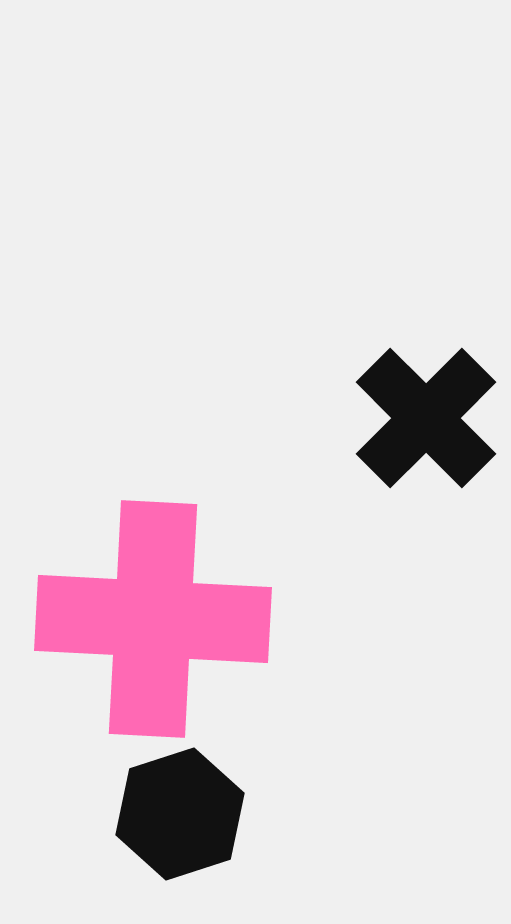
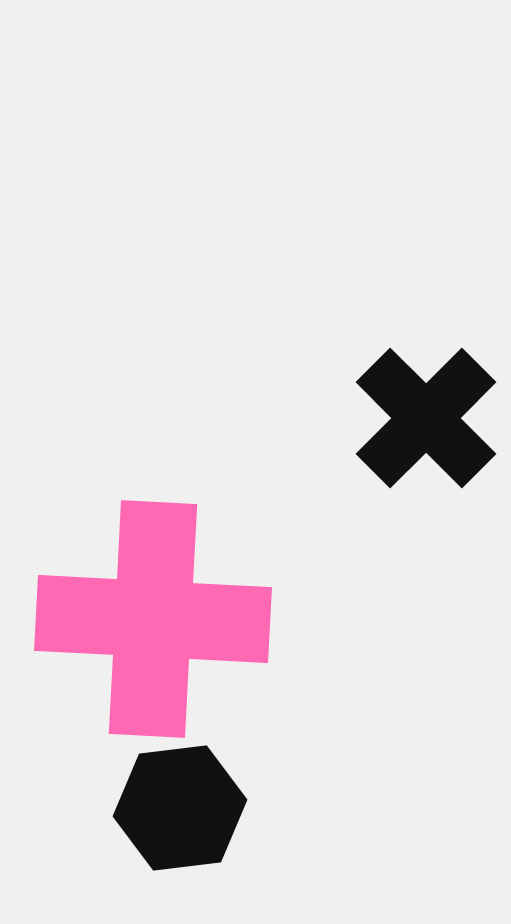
black hexagon: moved 6 px up; rotated 11 degrees clockwise
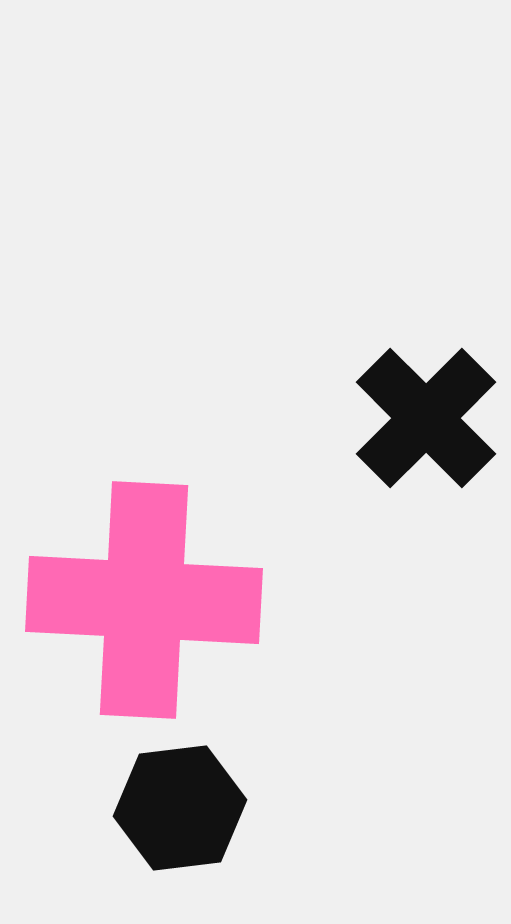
pink cross: moved 9 px left, 19 px up
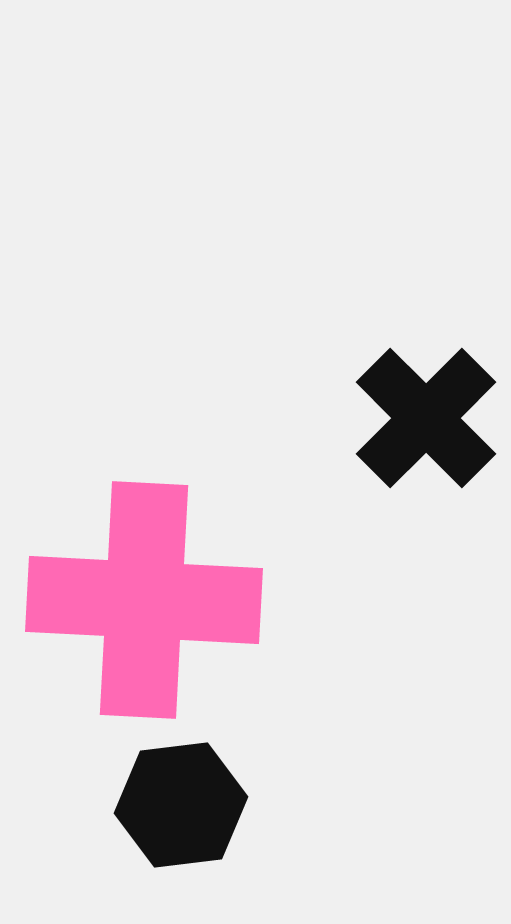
black hexagon: moved 1 px right, 3 px up
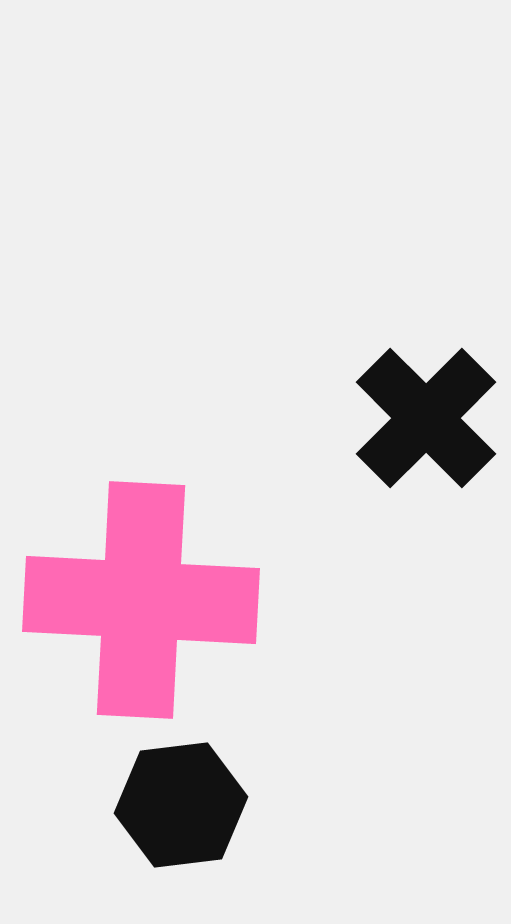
pink cross: moved 3 px left
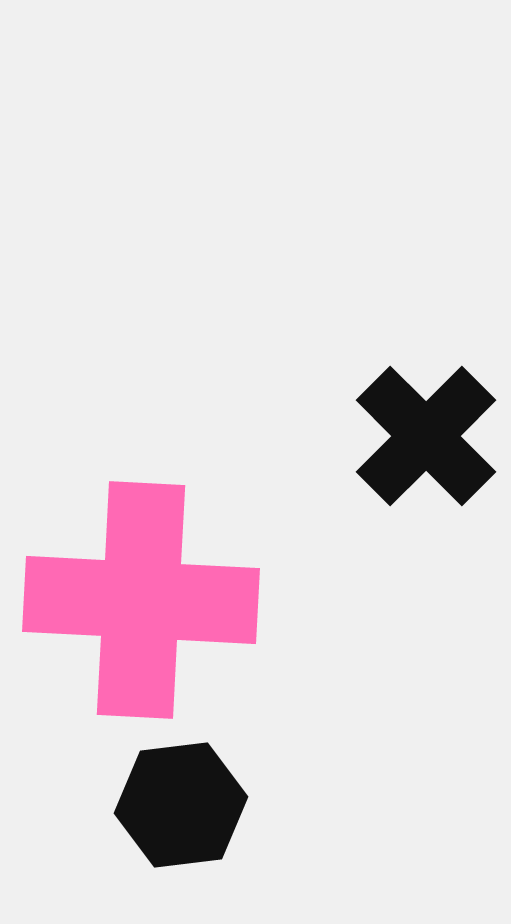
black cross: moved 18 px down
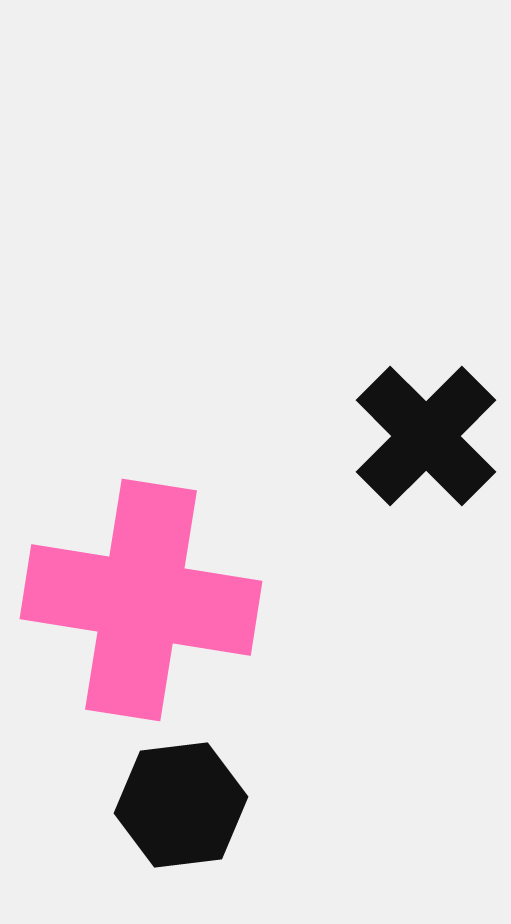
pink cross: rotated 6 degrees clockwise
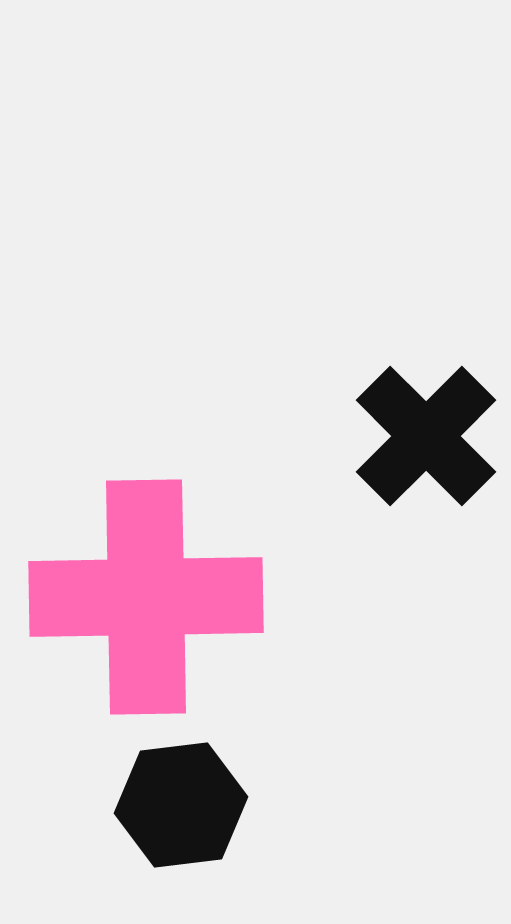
pink cross: moved 5 px right, 3 px up; rotated 10 degrees counterclockwise
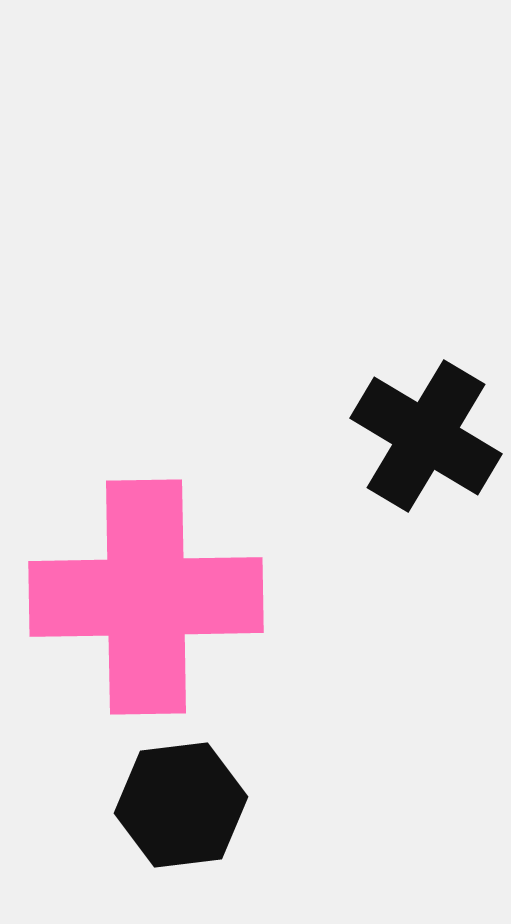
black cross: rotated 14 degrees counterclockwise
